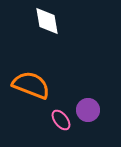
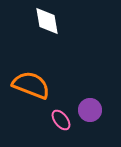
purple circle: moved 2 px right
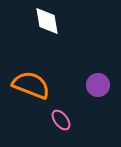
purple circle: moved 8 px right, 25 px up
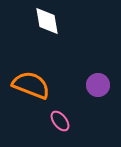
pink ellipse: moved 1 px left, 1 px down
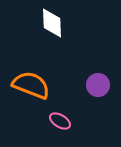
white diamond: moved 5 px right, 2 px down; rotated 8 degrees clockwise
pink ellipse: rotated 20 degrees counterclockwise
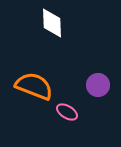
orange semicircle: moved 3 px right, 1 px down
pink ellipse: moved 7 px right, 9 px up
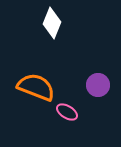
white diamond: rotated 24 degrees clockwise
orange semicircle: moved 2 px right, 1 px down
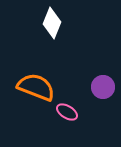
purple circle: moved 5 px right, 2 px down
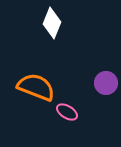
purple circle: moved 3 px right, 4 px up
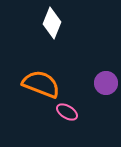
orange semicircle: moved 5 px right, 3 px up
